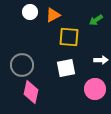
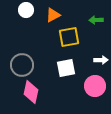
white circle: moved 4 px left, 2 px up
green arrow: rotated 32 degrees clockwise
yellow square: rotated 15 degrees counterclockwise
pink circle: moved 3 px up
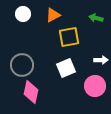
white circle: moved 3 px left, 4 px down
green arrow: moved 2 px up; rotated 16 degrees clockwise
white square: rotated 12 degrees counterclockwise
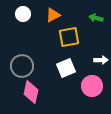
gray circle: moved 1 px down
pink circle: moved 3 px left
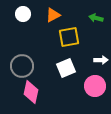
pink circle: moved 3 px right
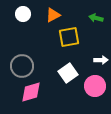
white square: moved 2 px right, 5 px down; rotated 12 degrees counterclockwise
pink diamond: rotated 60 degrees clockwise
